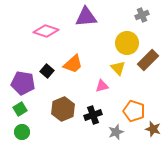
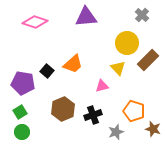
gray cross: rotated 24 degrees counterclockwise
pink diamond: moved 11 px left, 9 px up
green square: moved 3 px down
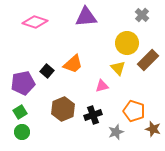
purple pentagon: rotated 20 degrees counterclockwise
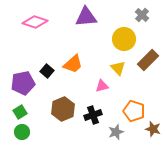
yellow circle: moved 3 px left, 4 px up
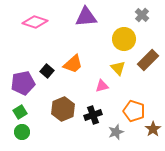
brown star: rotated 21 degrees clockwise
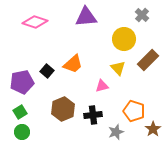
purple pentagon: moved 1 px left, 1 px up
black cross: rotated 12 degrees clockwise
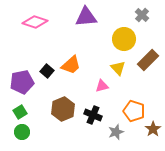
orange trapezoid: moved 2 px left, 1 px down
black cross: rotated 30 degrees clockwise
